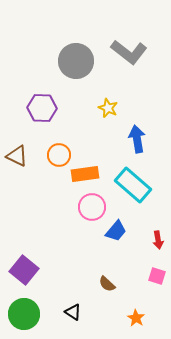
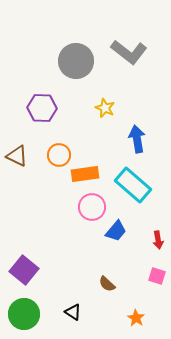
yellow star: moved 3 px left
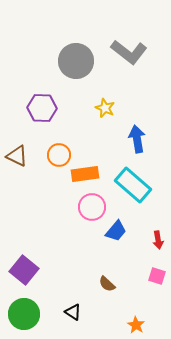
orange star: moved 7 px down
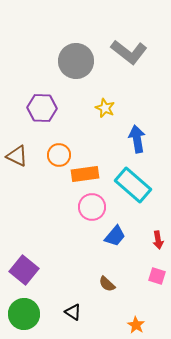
blue trapezoid: moved 1 px left, 5 px down
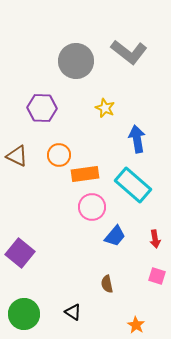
red arrow: moved 3 px left, 1 px up
purple square: moved 4 px left, 17 px up
brown semicircle: rotated 36 degrees clockwise
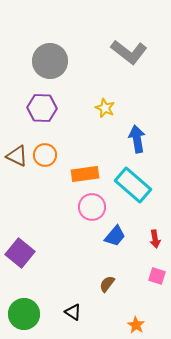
gray circle: moved 26 px left
orange circle: moved 14 px left
brown semicircle: rotated 48 degrees clockwise
